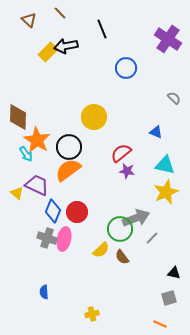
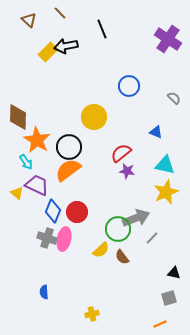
blue circle: moved 3 px right, 18 px down
cyan arrow: moved 8 px down
green circle: moved 2 px left
orange line: rotated 48 degrees counterclockwise
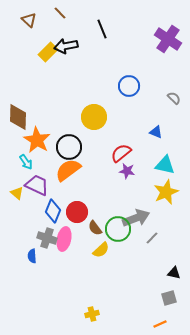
brown semicircle: moved 27 px left, 29 px up
blue semicircle: moved 12 px left, 36 px up
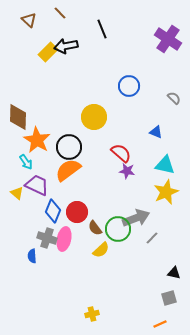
red semicircle: rotated 80 degrees clockwise
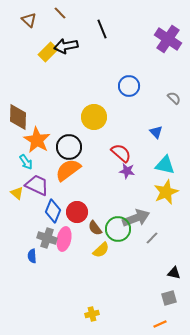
blue triangle: rotated 24 degrees clockwise
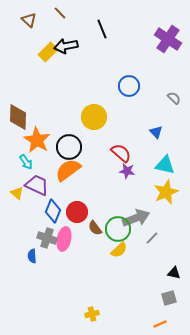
yellow semicircle: moved 18 px right
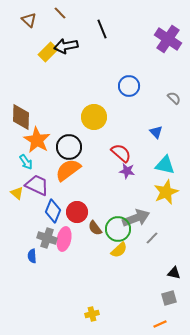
brown diamond: moved 3 px right
